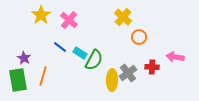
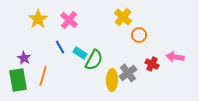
yellow star: moved 3 px left, 4 px down
orange circle: moved 2 px up
blue line: rotated 24 degrees clockwise
red cross: moved 3 px up; rotated 24 degrees clockwise
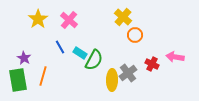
orange circle: moved 4 px left
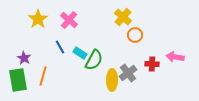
red cross: rotated 24 degrees counterclockwise
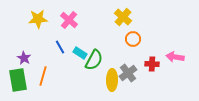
yellow star: rotated 30 degrees clockwise
orange circle: moved 2 px left, 4 px down
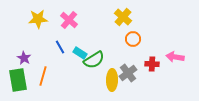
green semicircle: rotated 30 degrees clockwise
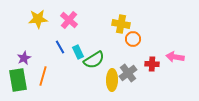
yellow cross: moved 2 px left, 7 px down; rotated 30 degrees counterclockwise
cyan rectangle: moved 2 px left, 1 px up; rotated 32 degrees clockwise
purple star: rotated 16 degrees clockwise
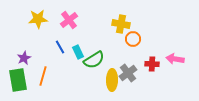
pink cross: rotated 12 degrees clockwise
pink arrow: moved 2 px down
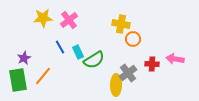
yellow star: moved 5 px right, 1 px up
orange line: rotated 24 degrees clockwise
yellow ellipse: moved 4 px right, 5 px down
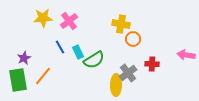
pink cross: moved 1 px down
pink arrow: moved 11 px right, 4 px up
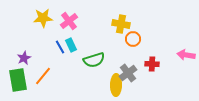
cyan rectangle: moved 7 px left, 7 px up
green semicircle: rotated 15 degrees clockwise
